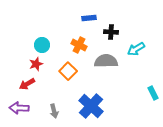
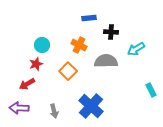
cyan rectangle: moved 2 px left, 3 px up
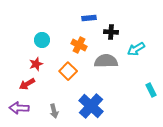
cyan circle: moved 5 px up
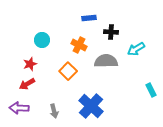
red star: moved 6 px left
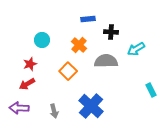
blue rectangle: moved 1 px left, 1 px down
orange cross: rotated 14 degrees clockwise
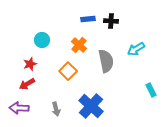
black cross: moved 11 px up
gray semicircle: rotated 80 degrees clockwise
gray arrow: moved 2 px right, 2 px up
